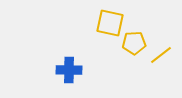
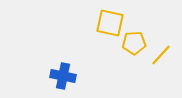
yellow line: rotated 10 degrees counterclockwise
blue cross: moved 6 px left, 6 px down; rotated 10 degrees clockwise
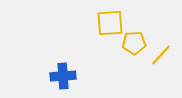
yellow square: rotated 16 degrees counterclockwise
blue cross: rotated 15 degrees counterclockwise
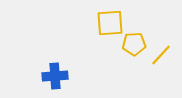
yellow pentagon: moved 1 px down
blue cross: moved 8 px left
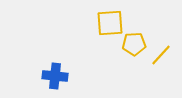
blue cross: rotated 10 degrees clockwise
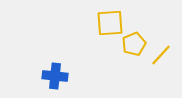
yellow pentagon: rotated 20 degrees counterclockwise
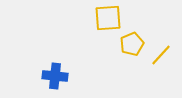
yellow square: moved 2 px left, 5 px up
yellow pentagon: moved 2 px left
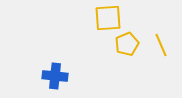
yellow pentagon: moved 5 px left
yellow line: moved 10 px up; rotated 65 degrees counterclockwise
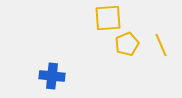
blue cross: moved 3 px left
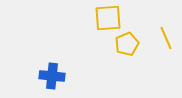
yellow line: moved 5 px right, 7 px up
